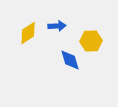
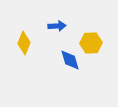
yellow diamond: moved 4 px left, 10 px down; rotated 35 degrees counterclockwise
yellow hexagon: moved 2 px down
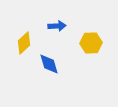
yellow diamond: rotated 25 degrees clockwise
blue diamond: moved 21 px left, 4 px down
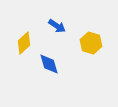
blue arrow: rotated 36 degrees clockwise
yellow hexagon: rotated 20 degrees clockwise
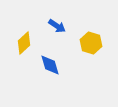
blue diamond: moved 1 px right, 1 px down
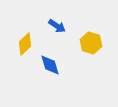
yellow diamond: moved 1 px right, 1 px down
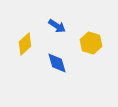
blue diamond: moved 7 px right, 2 px up
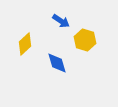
blue arrow: moved 4 px right, 5 px up
yellow hexagon: moved 6 px left, 3 px up
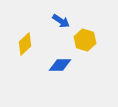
blue diamond: moved 3 px right, 2 px down; rotated 75 degrees counterclockwise
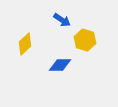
blue arrow: moved 1 px right, 1 px up
